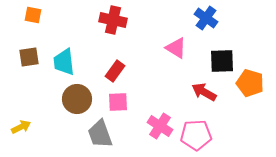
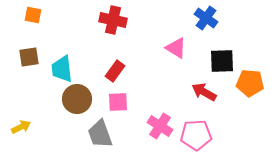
cyan trapezoid: moved 2 px left, 7 px down
orange pentagon: rotated 12 degrees counterclockwise
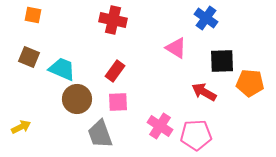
brown square: rotated 30 degrees clockwise
cyan trapezoid: rotated 120 degrees clockwise
